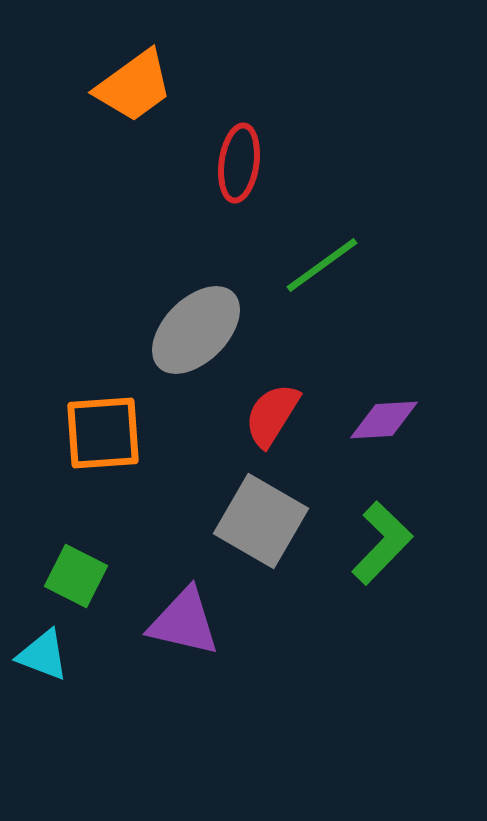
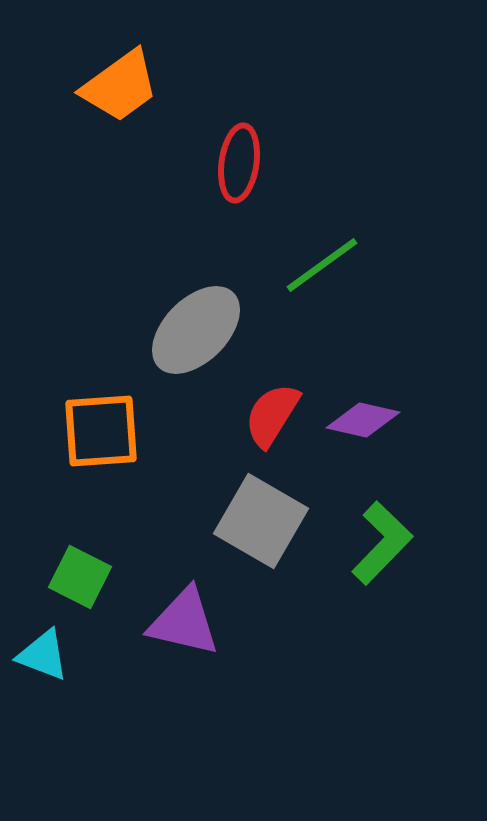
orange trapezoid: moved 14 px left
purple diamond: moved 21 px left; rotated 16 degrees clockwise
orange square: moved 2 px left, 2 px up
green square: moved 4 px right, 1 px down
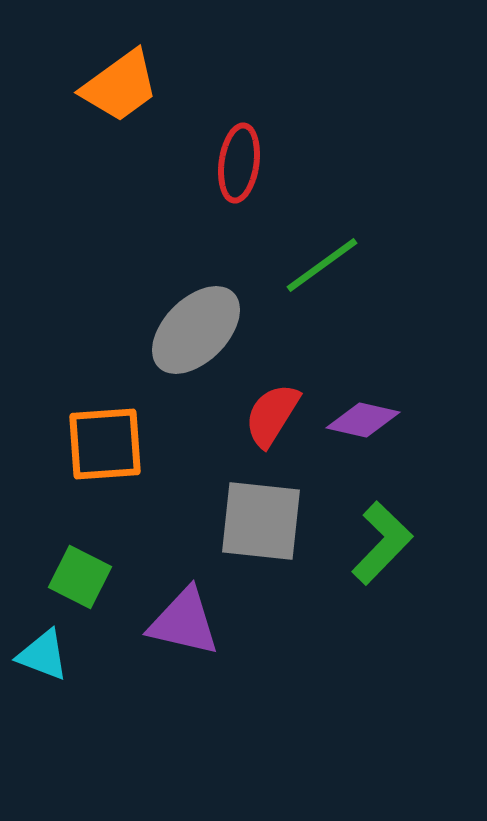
orange square: moved 4 px right, 13 px down
gray square: rotated 24 degrees counterclockwise
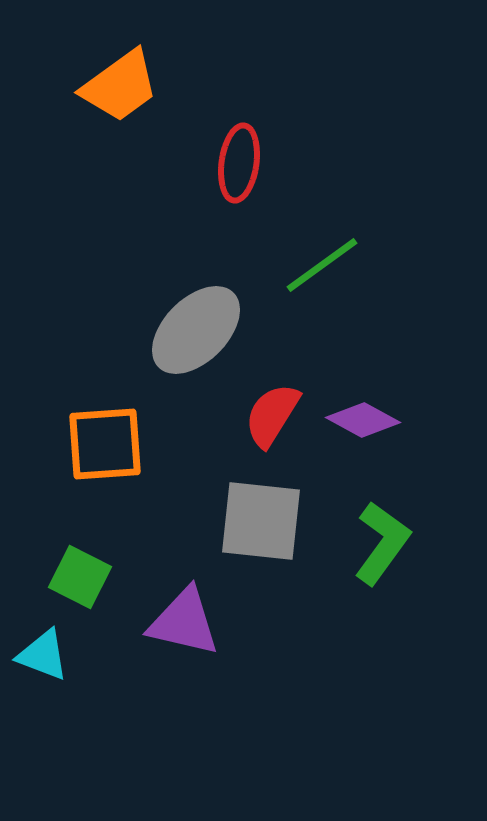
purple diamond: rotated 16 degrees clockwise
green L-shape: rotated 8 degrees counterclockwise
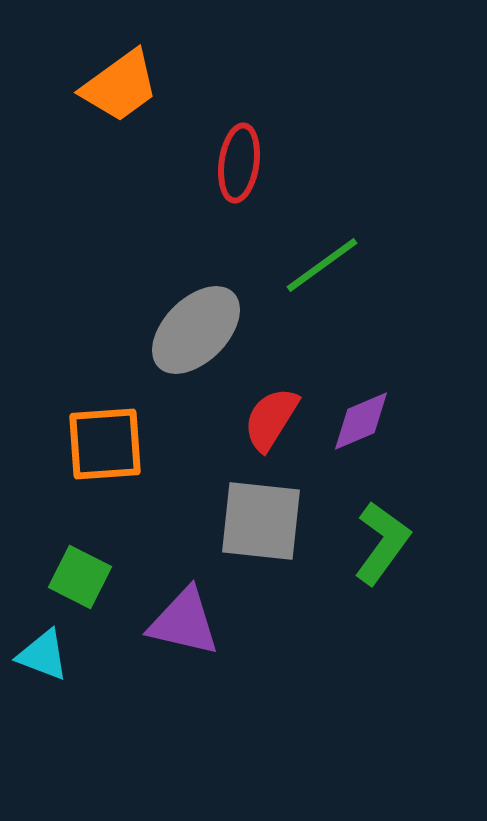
red semicircle: moved 1 px left, 4 px down
purple diamond: moved 2 px left, 1 px down; rotated 52 degrees counterclockwise
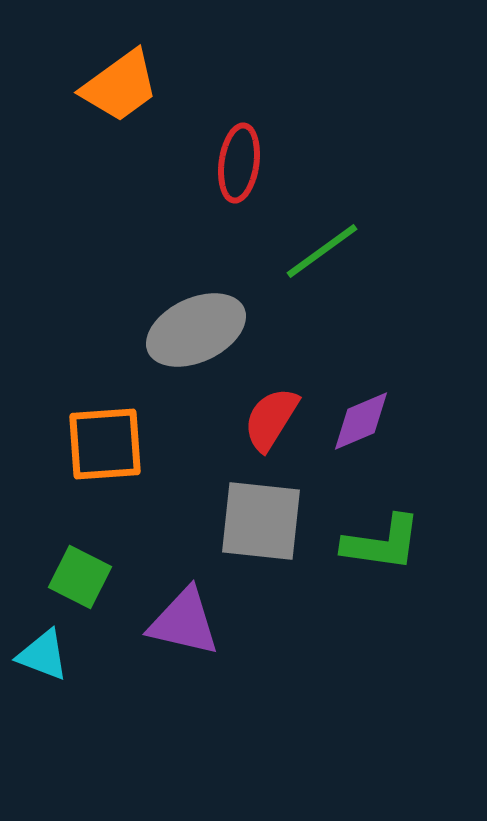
green line: moved 14 px up
gray ellipse: rotated 20 degrees clockwise
green L-shape: rotated 62 degrees clockwise
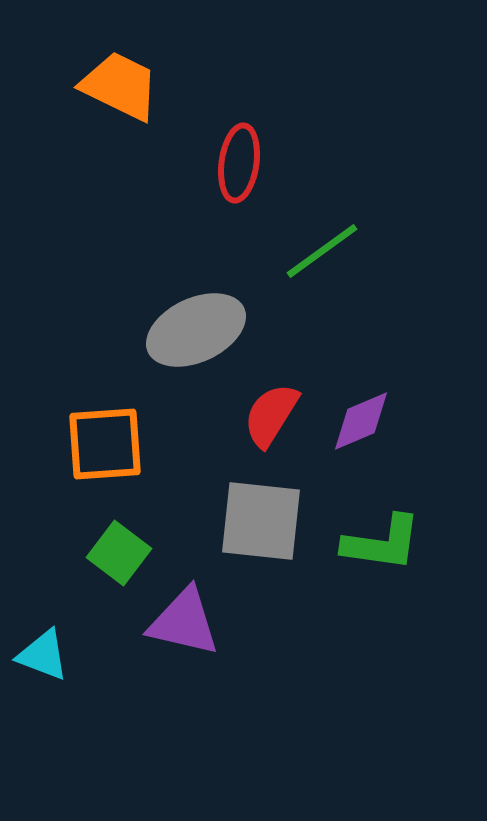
orange trapezoid: rotated 118 degrees counterclockwise
red semicircle: moved 4 px up
green square: moved 39 px right, 24 px up; rotated 10 degrees clockwise
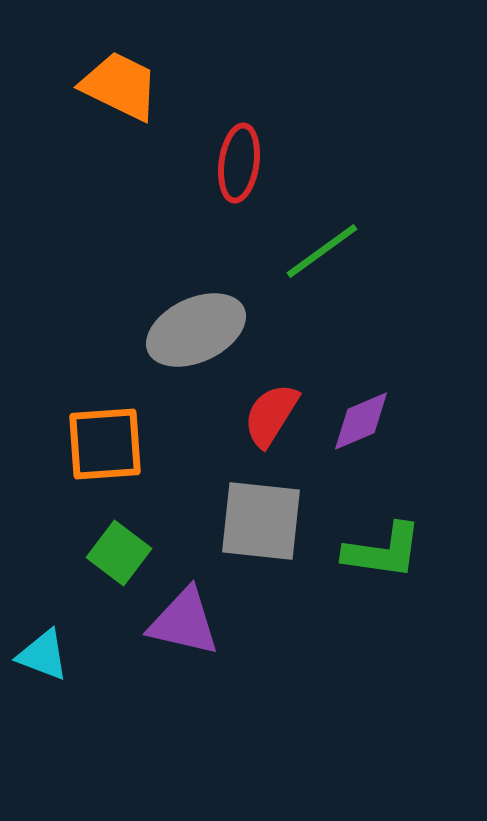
green L-shape: moved 1 px right, 8 px down
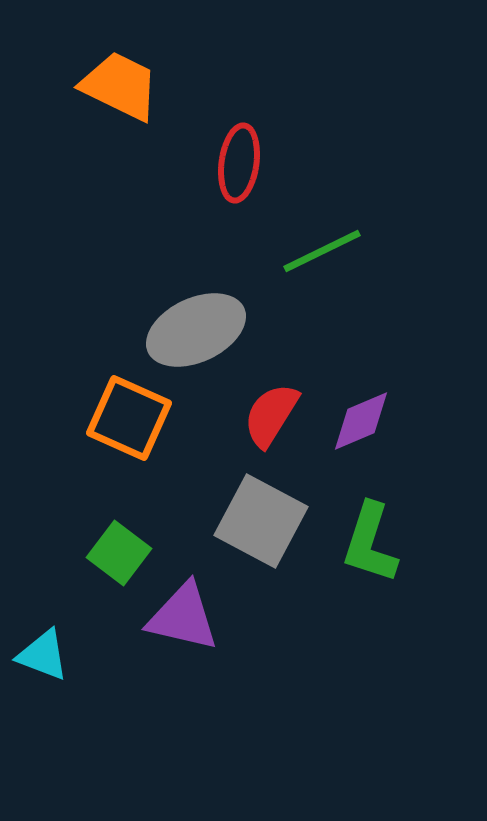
green line: rotated 10 degrees clockwise
orange square: moved 24 px right, 26 px up; rotated 28 degrees clockwise
gray square: rotated 22 degrees clockwise
green L-shape: moved 13 px left, 8 px up; rotated 100 degrees clockwise
purple triangle: moved 1 px left, 5 px up
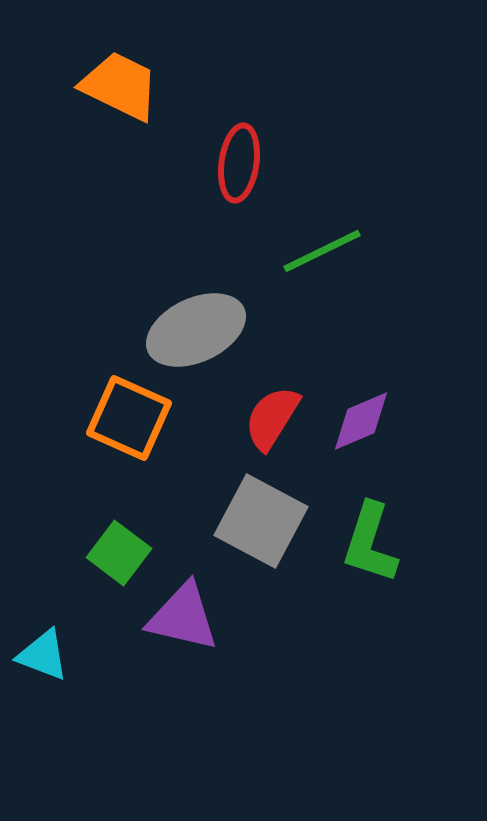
red semicircle: moved 1 px right, 3 px down
